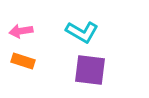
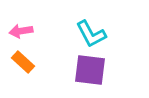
cyan L-shape: moved 9 px right, 2 px down; rotated 32 degrees clockwise
orange rectangle: moved 1 px down; rotated 25 degrees clockwise
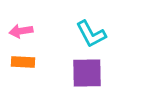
orange rectangle: rotated 40 degrees counterclockwise
purple square: moved 3 px left, 3 px down; rotated 8 degrees counterclockwise
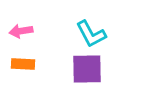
orange rectangle: moved 2 px down
purple square: moved 4 px up
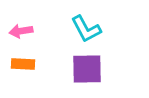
cyan L-shape: moved 5 px left, 5 px up
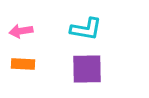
cyan L-shape: rotated 52 degrees counterclockwise
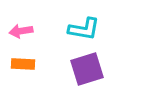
cyan L-shape: moved 2 px left
purple square: rotated 16 degrees counterclockwise
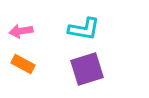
orange rectangle: rotated 25 degrees clockwise
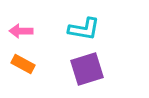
pink arrow: rotated 10 degrees clockwise
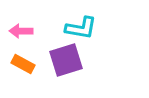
cyan L-shape: moved 3 px left, 1 px up
purple square: moved 21 px left, 9 px up
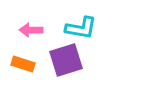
pink arrow: moved 10 px right, 1 px up
orange rectangle: rotated 10 degrees counterclockwise
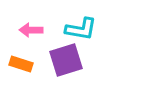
cyan L-shape: moved 1 px down
orange rectangle: moved 2 px left
